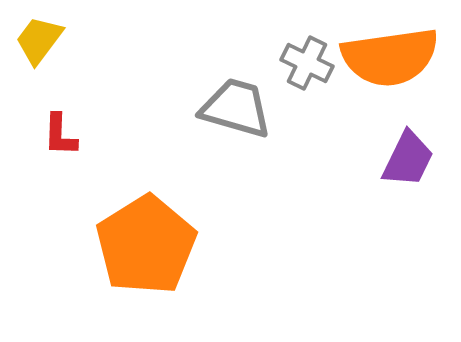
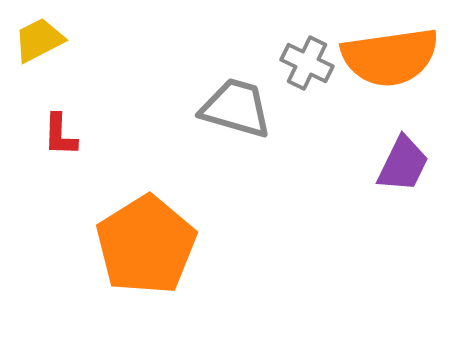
yellow trapezoid: rotated 26 degrees clockwise
purple trapezoid: moved 5 px left, 5 px down
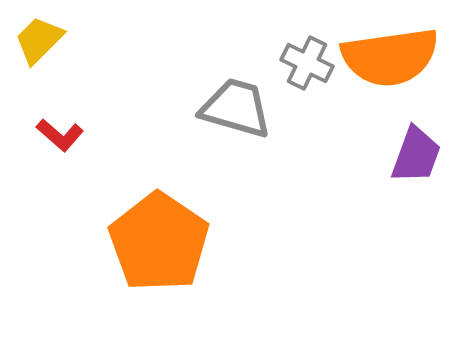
yellow trapezoid: rotated 18 degrees counterclockwise
red L-shape: rotated 51 degrees counterclockwise
purple trapezoid: moved 13 px right, 9 px up; rotated 6 degrees counterclockwise
orange pentagon: moved 13 px right, 3 px up; rotated 6 degrees counterclockwise
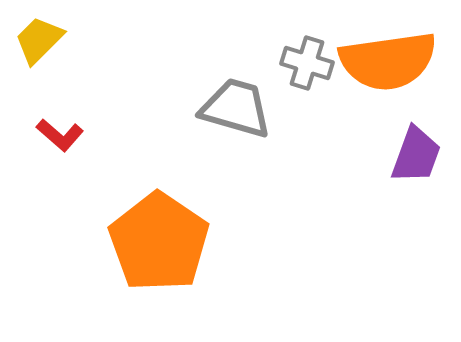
orange semicircle: moved 2 px left, 4 px down
gray cross: rotated 9 degrees counterclockwise
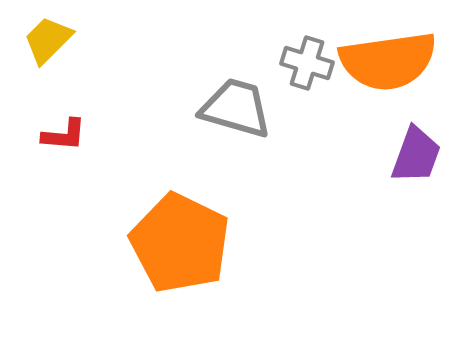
yellow trapezoid: moved 9 px right
red L-shape: moved 4 px right; rotated 36 degrees counterclockwise
orange pentagon: moved 21 px right, 1 px down; rotated 8 degrees counterclockwise
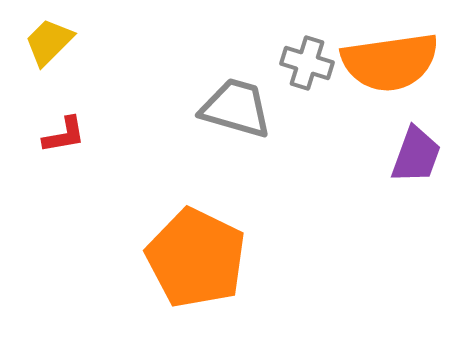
yellow trapezoid: moved 1 px right, 2 px down
orange semicircle: moved 2 px right, 1 px down
red L-shape: rotated 15 degrees counterclockwise
orange pentagon: moved 16 px right, 15 px down
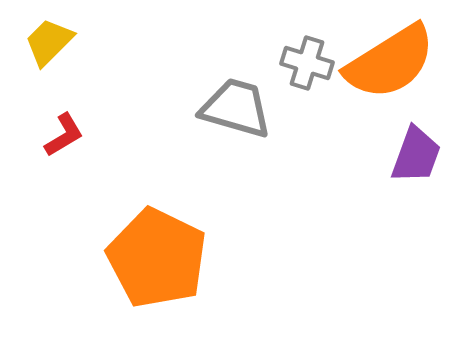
orange semicircle: rotated 24 degrees counterclockwise
red L-shape: rotated 21 degrees counterclockwise
orange pentagon: moved 39 px left
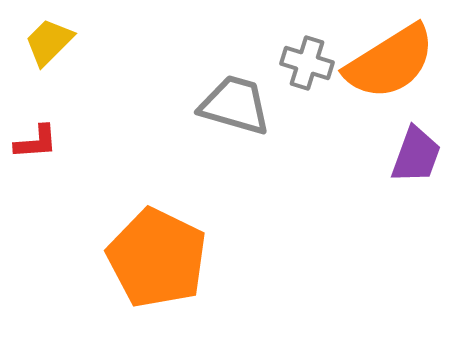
gray trapezoid: moved 1 px left, 3 px up
red L-shape: moved 28 px left, 7 px down; rotated 27 degrees clockwise
